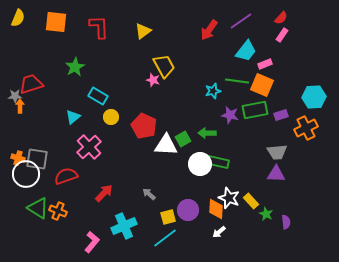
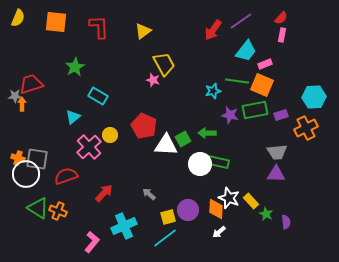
red arrow at (209, 30): moved 4 px right
pink rectangle at (282, 35): rotated 24 degrees counterclockwise
yellow trapezoid at (164, 66): moved 2 px up
orange arrow at (20, 106): moved 2 px right, 2 px up
yellow circle at (111, 117): moved 1 px left, 18 px down
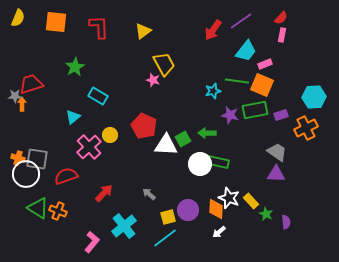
gray trapezoid at (277, 152): rotated 140 degrees counterclockwise
cyan cross at (124, 226): rotated 15 degrees counterclockwise
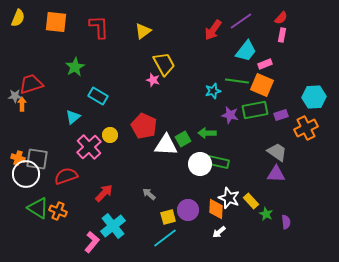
cyan cross at (124, 226): moved 11 px left
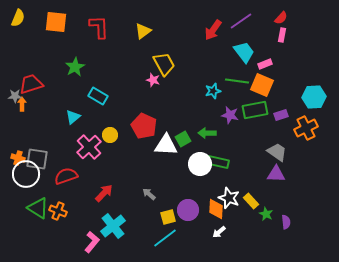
cyan trapezoid at (246, 51): moved 2 px left, 1 px down; rotated 75 degrees counterclockwise
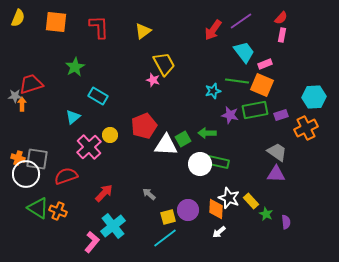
red pentagon at (144, 126): rotated 25 degrees clockwise
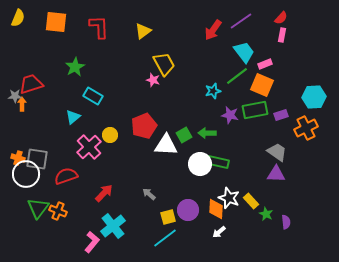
green line at (237, 81): moved 5 px up; rotated 45 degrees counterclockwise
cyan rectangle at (98, 96): moved 5 px left
green square at (183, 139): moved 1 px right, 4 px up
green triangle at (38, 208): rotated 35 degrees clockwise
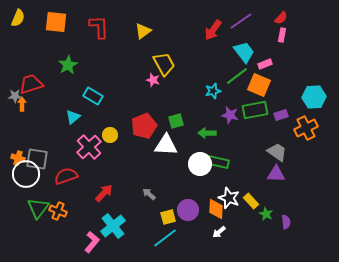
green star at (75, 67): moved 7 px left, 2 px up
orange square at (262, 85): moved 3 px left
green square at (184, 135): moved 8 px left, 14 px up; rotated 14 degrees clockwise
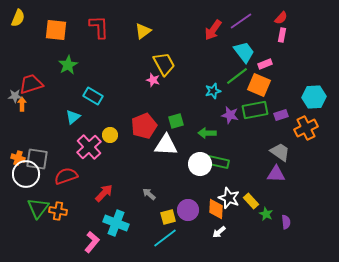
orange square at (56, 22): moved 8 px down
gray trapezoid at (277, 152): moved 3 px right
orange cross at (58, 211): rotated 12 degrees counterclockwise
cyan cross at (113, 226): moved 3 px right, 3 px up; rotated 30 degrees counterclockwise
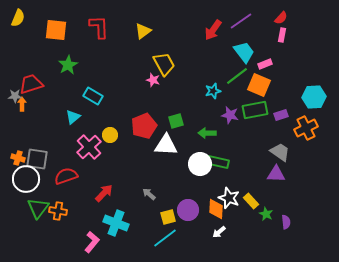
white circle at (26, 174): moved 5 px down
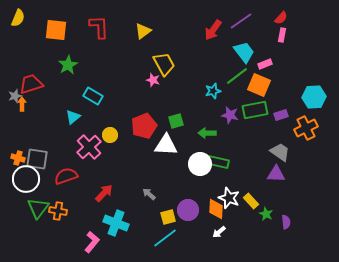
gray star at (15, 96): rotated 16 degrees counterclockwise
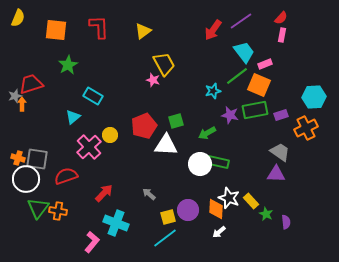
green arrow at (207, 133): rotated 30 degrees counterclockwise
